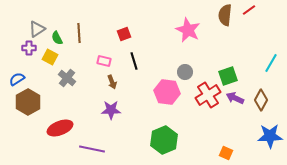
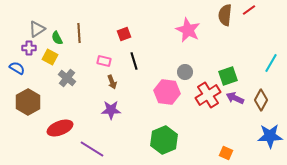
blue semicircle: moved 11 px up; rotated 63 degrees clockwise
purple line: rotated 20 degrees clockwise
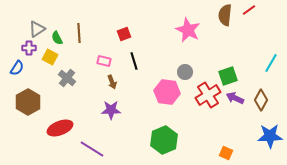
blue semicircle: rotated 91 degrees clockwise
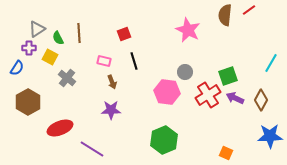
green semicircle: moved 1 px right
